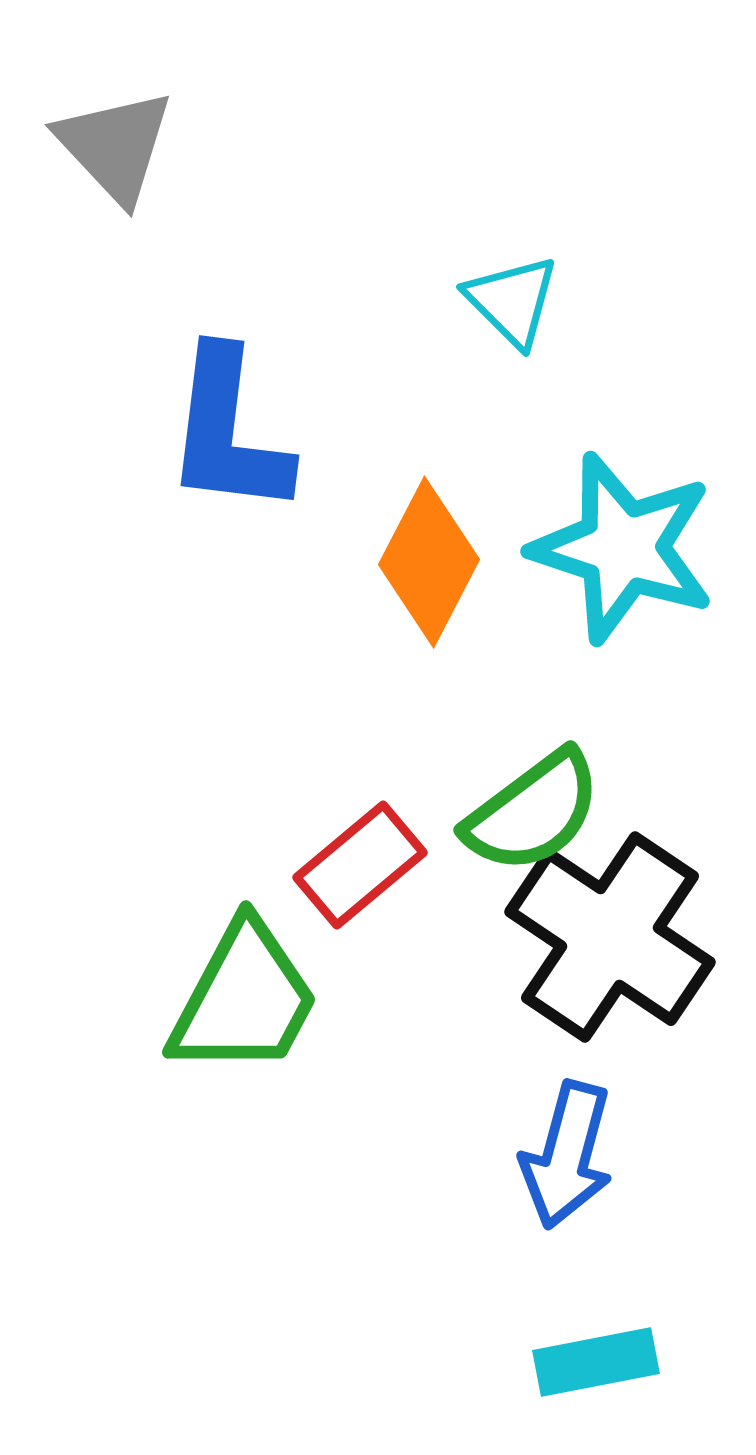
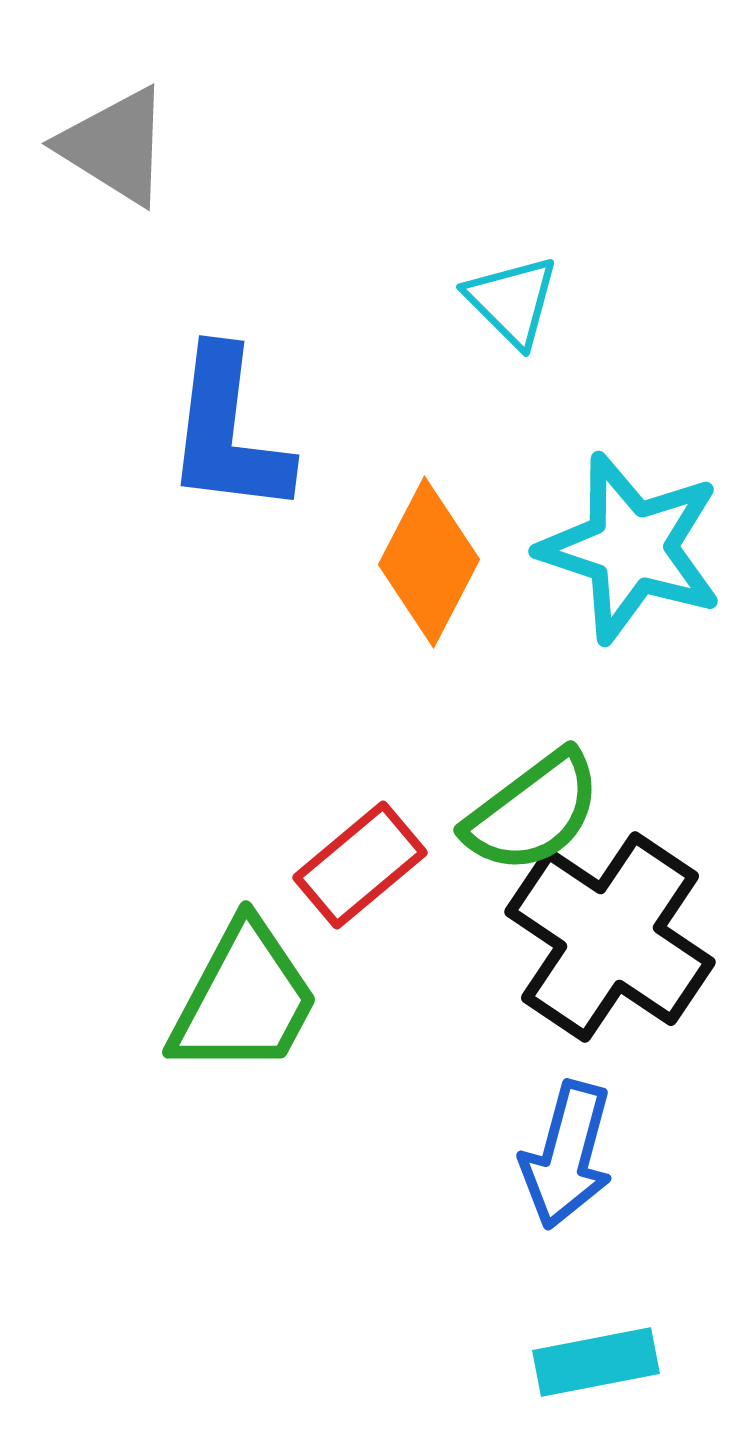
gray triangle: rotated 15 degrees counterclockwise
cyan star: moved 8 px right
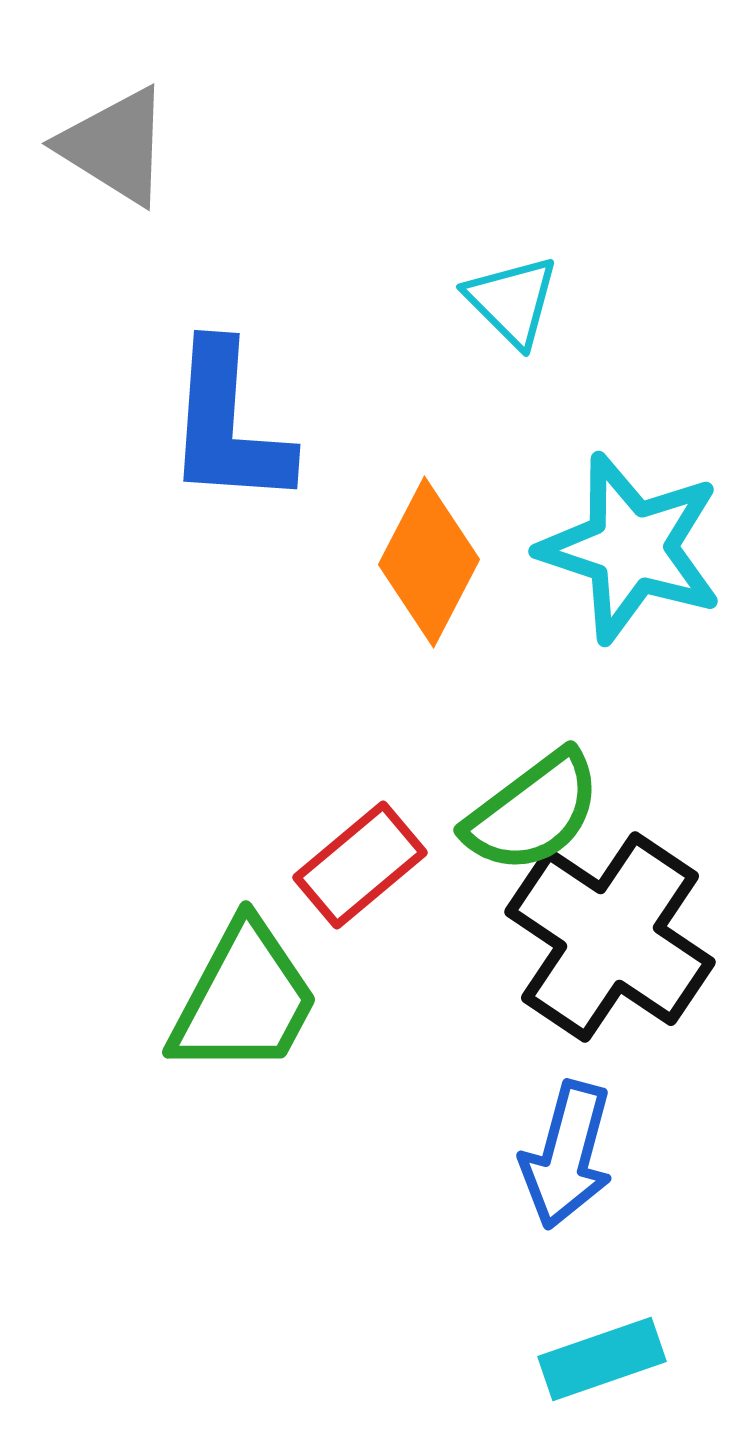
blue L-shape: moved 7 px up; rotated 3 degrees counterclockwise
cyan rectangle: moved 6 px right, 3 px up; rotated 8 degrees counterclockwise
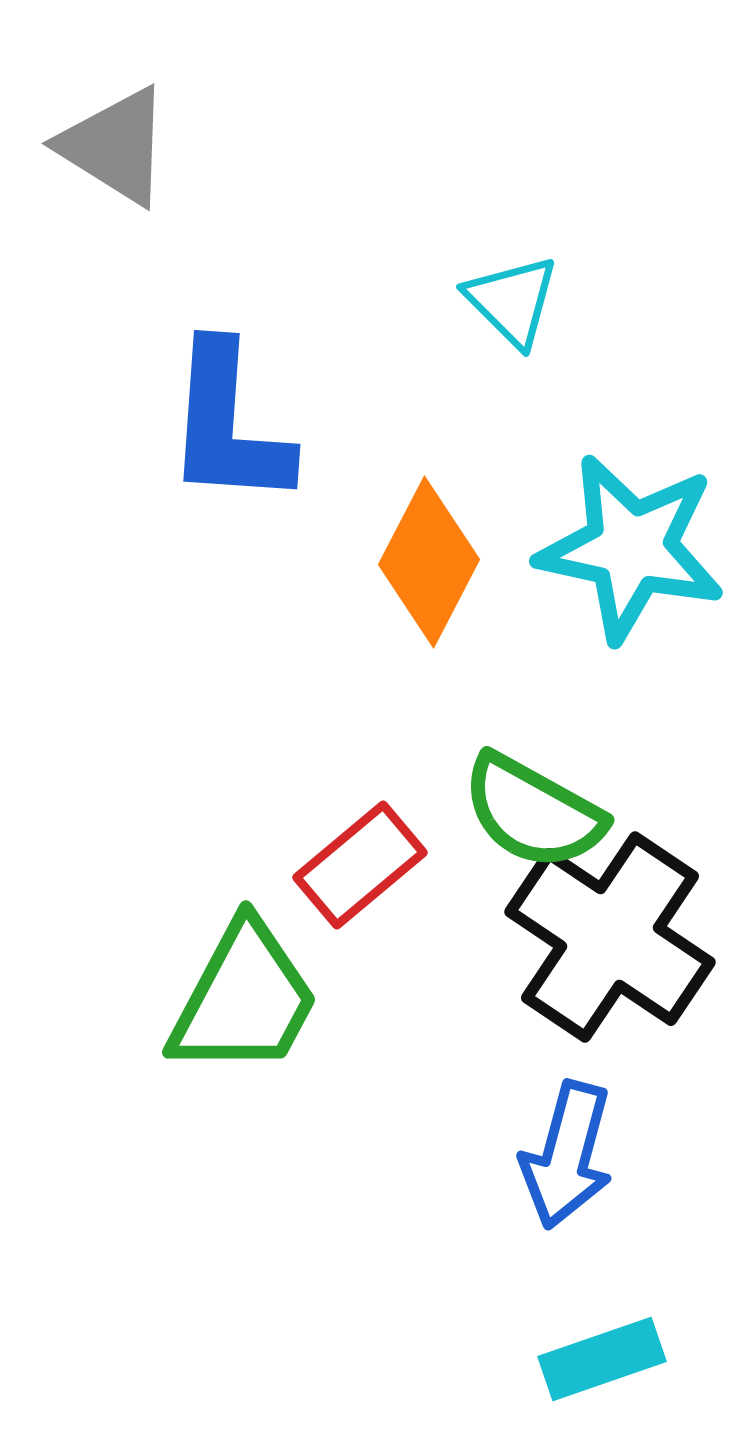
cyan star: rotated 6 degrees counterclockwise
green semicircle: rotated 66 degrees clockwise
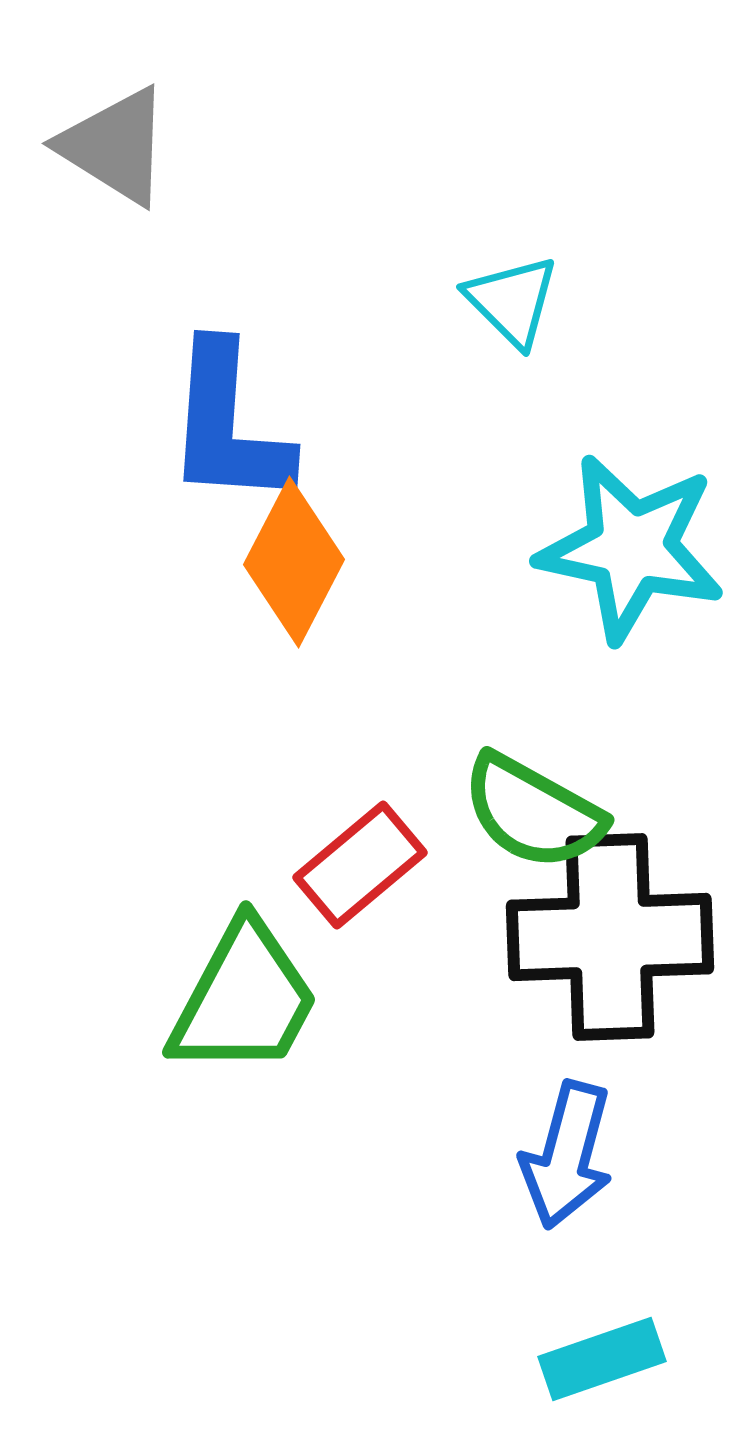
orange diamond: moved 135 px left
black cross: rotated 36 degrees counterclockwise
